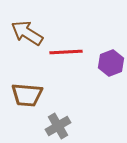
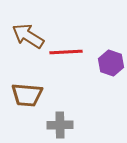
brown arrow: moved 1 px right, 3 px down
purple hexagon: rotated 20 degrees counterclockwise
gray cross: moved 2 px right, 1 px up; rotated 30 degrees clockwise
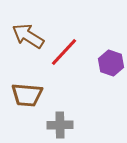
red line: moved 2 px left; rotated 44 degrees counterclockwise
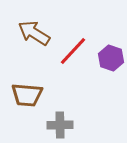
brown arrow: moved 6 px right, 3 px up
red line: moved 9 px right, 1 px up
purple hexagon: moved 5 px up
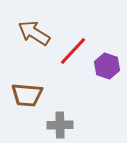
purple hexagon: moved 4 px left, 8 px down
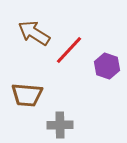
red line: moved 4 px left, 1 px up
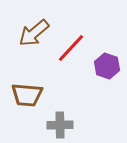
brown arrow: rotated 72 degrees counterclockwise
red line: moved 2 px right, 2 px up
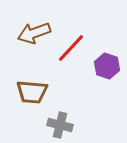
brown arrow: rotated 20 degrees clockwise
brown trapezoid: moved 5 px right, 3 px up
gray cross: rotated 15 degrees clockwise
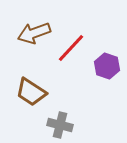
brown trapezoid: moved 1 px left; rotated 28 degrees clockwise
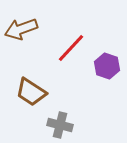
brown arrow: moved 13 px left, 4 px up
